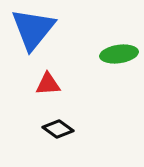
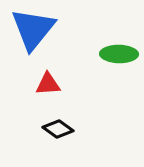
green ellipse: rotated 9 degrees clockwise
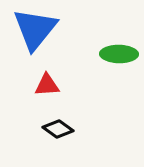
blue triangle: moved 2 px right
red triangle: moved 1 px left, 1 px down
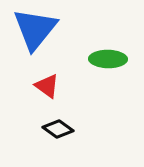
green ellipse: moved 11 px left, 5 px down
red triangle: moved 1 px down; rotated 40 degrees clockwise
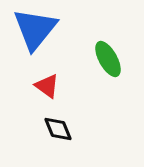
green ellipse: rotated 60 degrees clockwise
black diamond: rotated 32 degrees clockwise
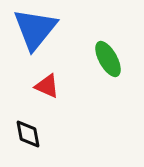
red triangle: rotated 12 degrees counterclockwise
black diamond: moved 30 px left, 5 px down; rotated 12 degrees clockwise
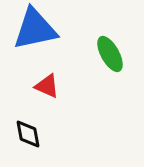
blue triangle: rotated 39 degrees clockwise
green ellipse: moved 2 px right, 5 px up
